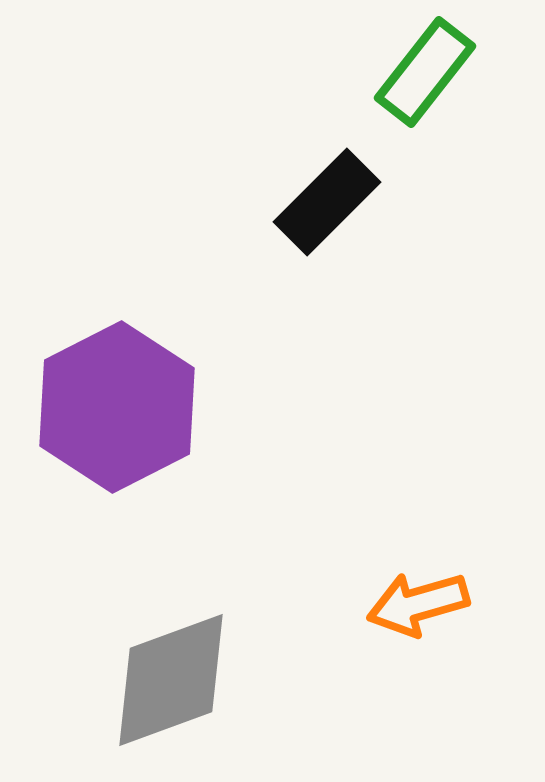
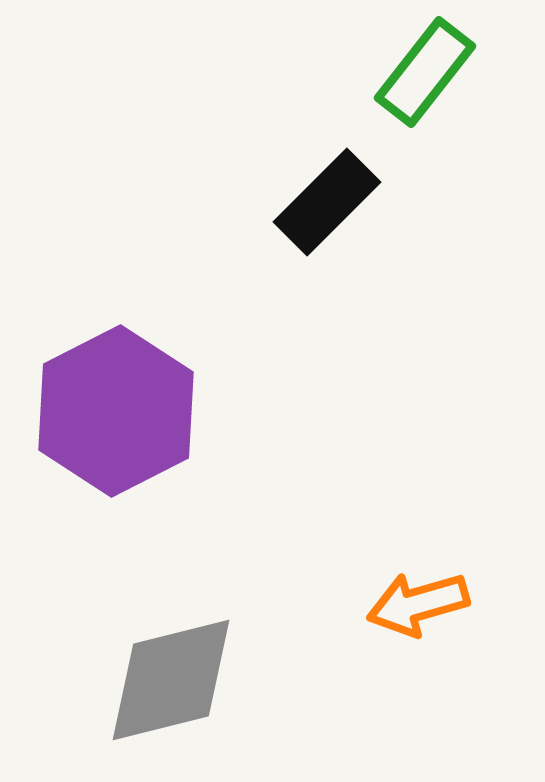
purple hexagon: moved 1 px left, 4 px down
gray diamond: rotated 6 degrees clockwise
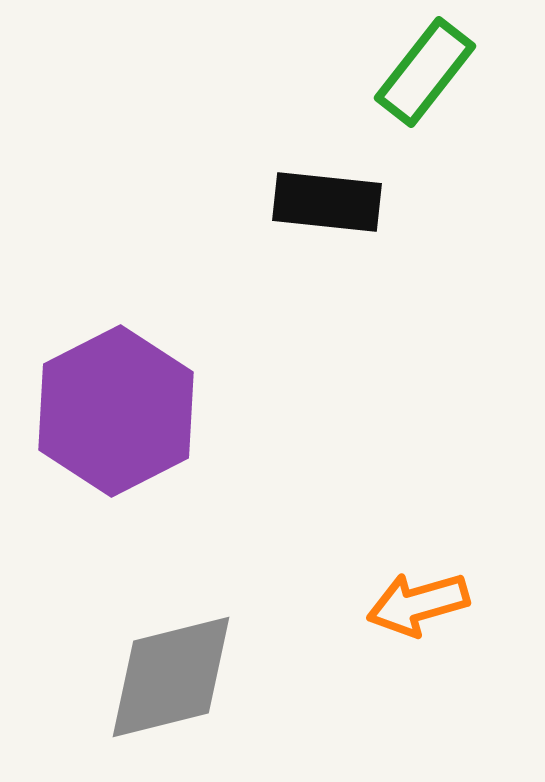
black rectangle: rotated 51 degrees clockwise
gray diamond: moved 3 px up
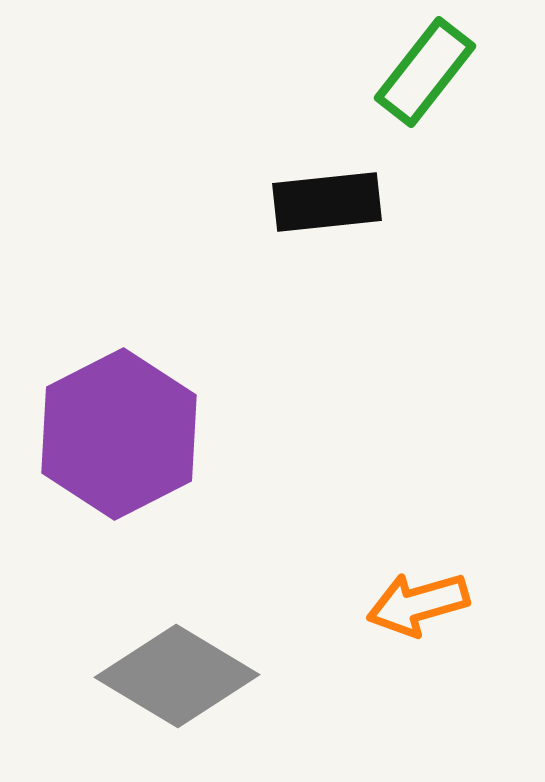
black rectangle: rotated 12 degrees counterclockwise
purple hexagon: moved 3 px right, 23 px down
gray diamond: moved 6 px right, 1 px up; rotated 45 degrees clockwise
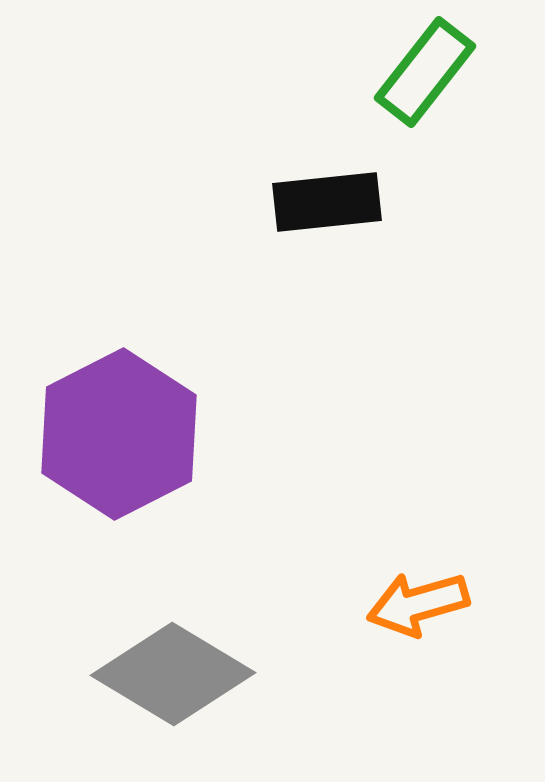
gray diamond: moved 4 px left, 2 px up
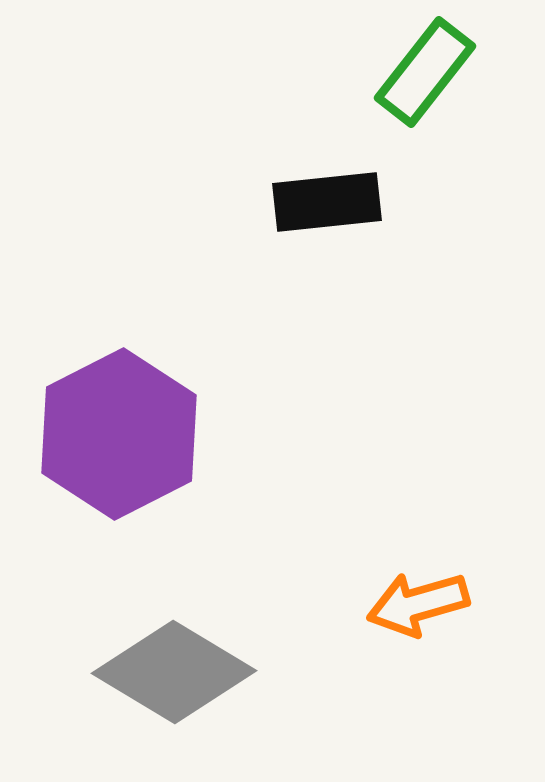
gray diamond: moved 1 px right, 2 px up
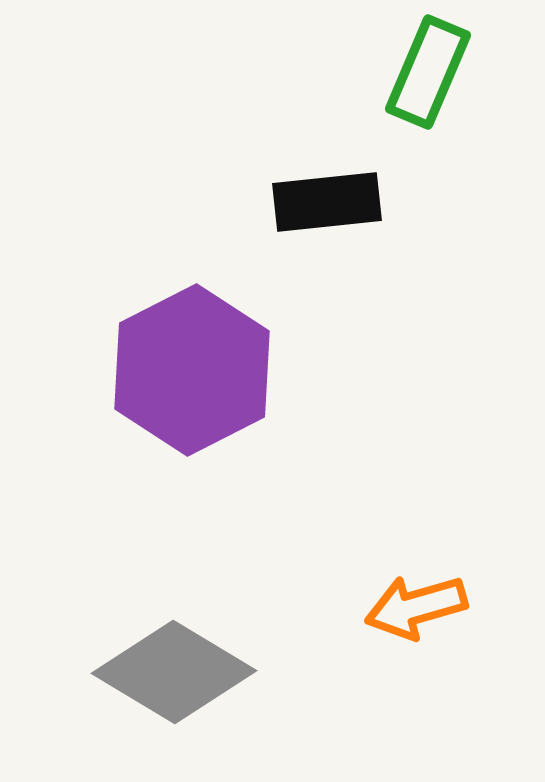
green rectangle: moved 3 px right; rotated 15 degrees counterclockwise
purple hexagon: moved 73 px right, 64 px up
orange arrow: moved 2 px left, 3 px down
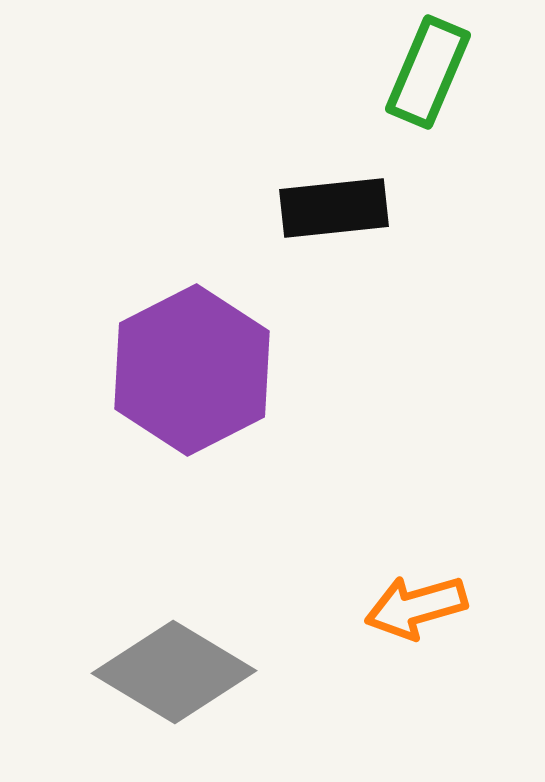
black rectangle: moved 7 px right, 6 px down
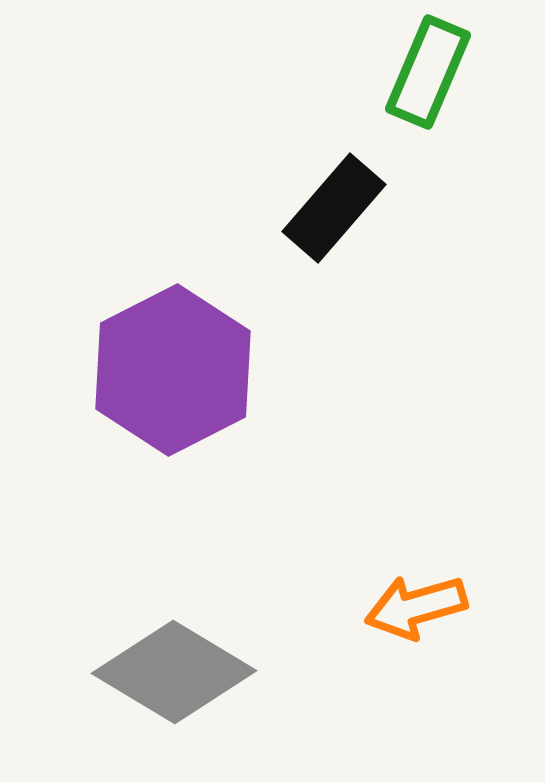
black rectangle: rotated 43 degrees counterclockwise
purple hexagon: moved 19 px left
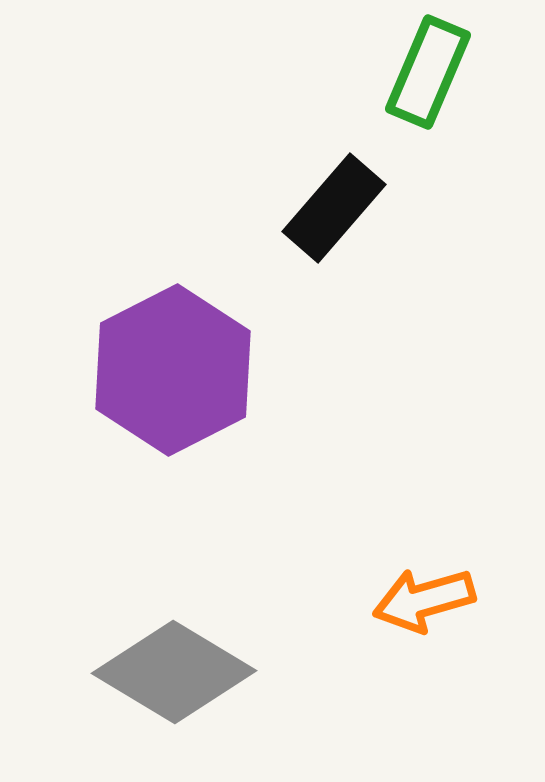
orange arrow: moved 8 px right, 7 px up
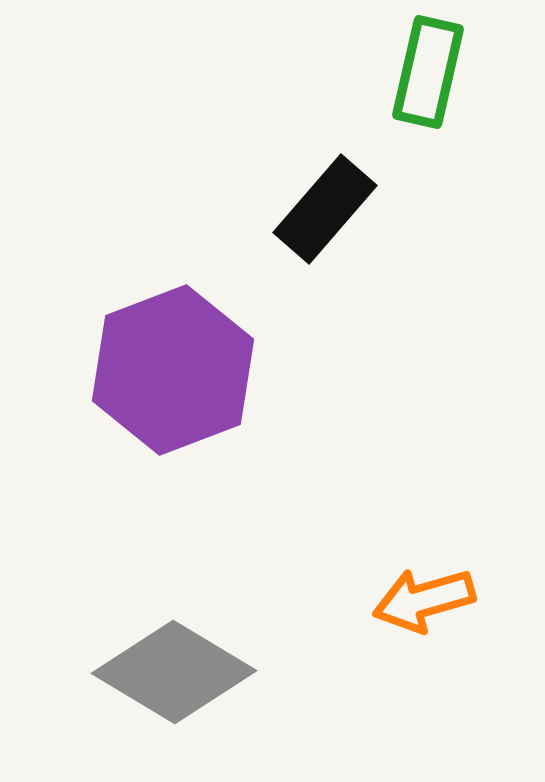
green rectangle: rotated 10 degrees counterclockwise
black rectangle: moved 9 px left, 1 px down
purple hexagon: rotated 6 degrees clockwise
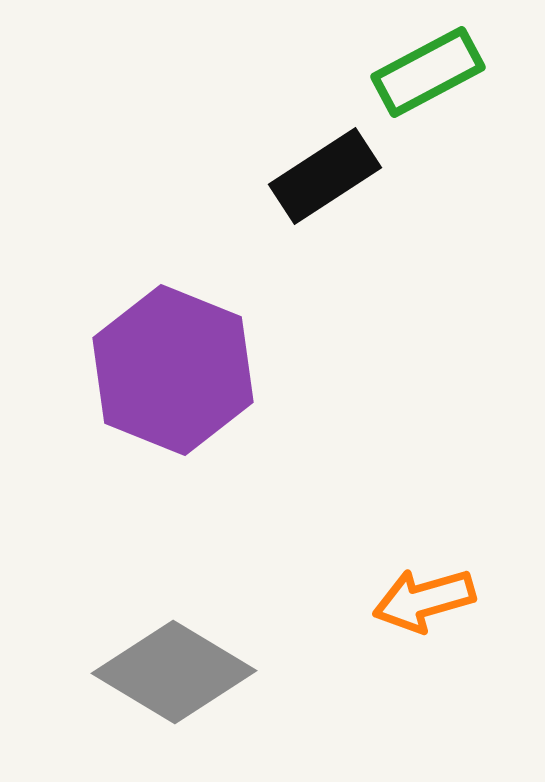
green rectangle: rotated 49 degrees clockwise
black rectangle: moved 33 px up; rotated 16 degrees clockwise
purple hexagon: rotated 17 degrees counterclockwise
